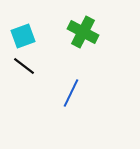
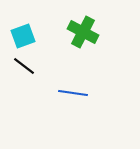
blue line: moved 2 px right; rotated 72 degrees clockwise
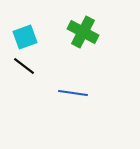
cyan square: moved 2 px right, 1 px down
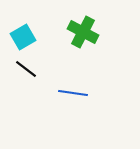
cyan square: moved 2 px left; rotated 10 degrees counterclockwise
black line: moved 2 px right, 3 px down
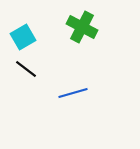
green cross: moved 1 px left, 5 px up
blue line: rotated 24 degrees counterclockwise
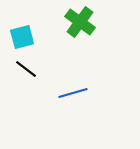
green cross: moved 2 px left, 5 px up; rotated 8 degrees clockwise
cyan square: moved 1 px left; rotated 15 degrees clockwise
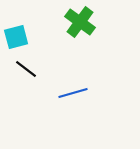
cyan square: moved 6 px left
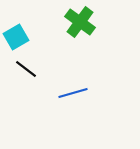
cyan square: rotated 15 degrees counterclockwise
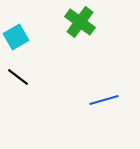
black line: moved 8 px left, 8 px down
blue line: moved 31 px right, 7 px down
